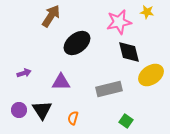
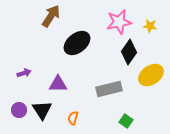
yellow star: moved 3 px right, 14 px down
black diamond: rotated 50 degrees clockwise
purple triangle: moved 3 px left, 2 px down
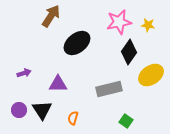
yellow star: moved 2 px left, 1 px up
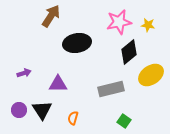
black ellipse: rotated 28 degrees clockwise
black diamond: rotated 15 degrees clockwise
gray rectangle: moved 2 px right
green square: moved 2 px left
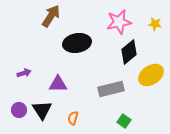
yellow star: moved 7 px right, 1 px up
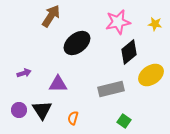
pink star: moved 1 px left
black ellipse: rotated 28 degrees counterclockwise
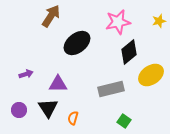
yellow star: moved 4 px right, 3 px up; rotated 24 degrees counterclockwise
purple arrow: moved 2 px right, 1 px down
black triangle: moved 6 px right, 2 px up
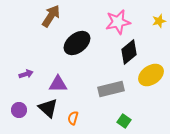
black triangle: rotated 15 degrees counterclockwise
